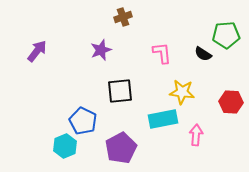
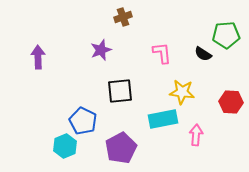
purple arrow: moved 1 px right, 6 px down; rotated 40 degrees counterclockwise
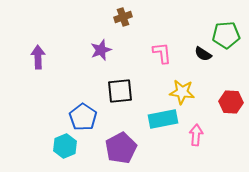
blue pentagon: moved 4 px up; rotated 8 degrees clockwise
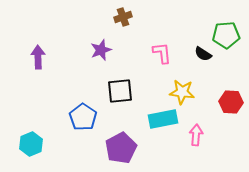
cyan hexagon: moved 34 px left, 2 px up
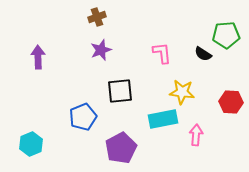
brown cross: moved 26 px left
blue pentagon: rotated 16 degrees clockwise
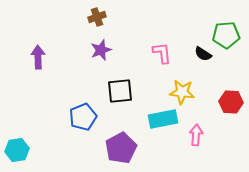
cyan hexagon: moved 14 px left, 6 px down; rotated 15 degrees clockwise
